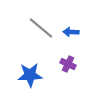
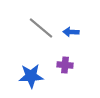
purple cross: moved 3 px left, 1 px down; rotated 21 degrees counterclockwise
blue star: moved 1 px right, 1 px down
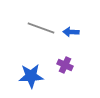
gray line: rotated 20 degrees counterclockwise
purple cross: rotated 21 degrees clockwise
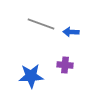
gray line: moved 4 px up
purple cross: rotated 21 degrees counterclockwise
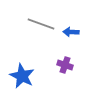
purple cross: rotated 14 degrees clockwise
blue star: moved 9 px left; rotated 30 degrees clockwise
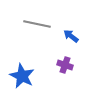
gray line: moved 4 px left; rotated 8 degrees counterclockwise
blue arrow: moved 4 px down; rotated 35 degrees clockwise
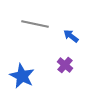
gray line: moved 2 px left
purple cross: rotated 21 degrees clockwise
